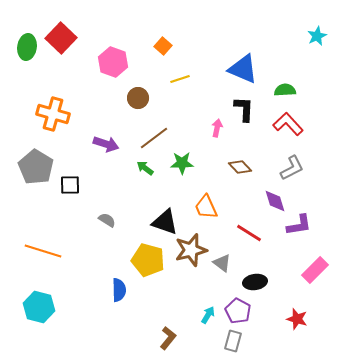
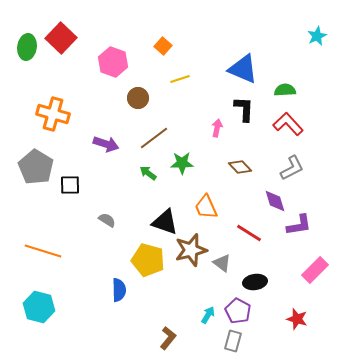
green arrow: moved 3 px right, 5 px down
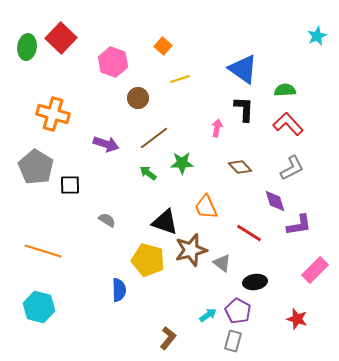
blue triangle: rotated 12 degrees clockwise
cyan arrow: rotated 24 degrees clockwise
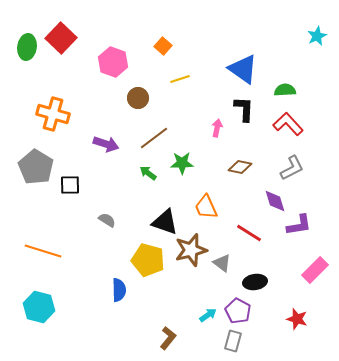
brown diamond: rotated 35 degrees counterclockwise
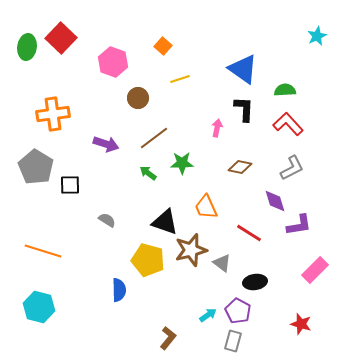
orange cross: rotated 24 degrees counterclockwise
red star: moved 4 px right, 5 px down
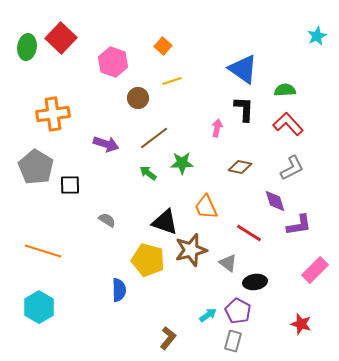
yellow line: moved 8 px left, 2 px down
gray triangle: moved 6 px right
cyan hexagon: rotated 16 degrees clockwise
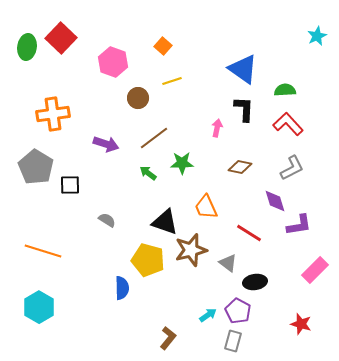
blue semicircle: moved 3 px right, 2 px up
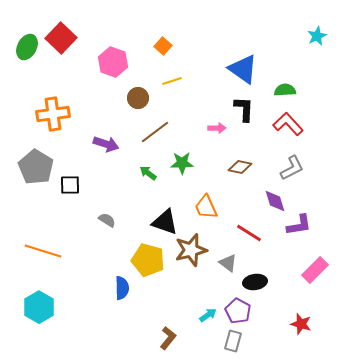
green ellipse: rotated 20 degrees clockwise
pink arrow: rotated 78 degrees clockwise
brown line: moved 1 px right, 6 px up
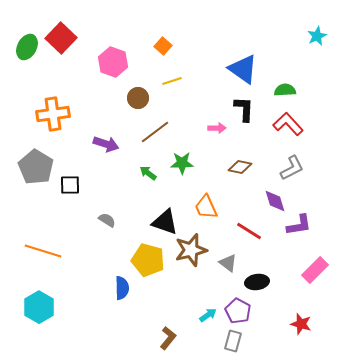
red line: moved 2 px up
black ellipse: moved 2 px right
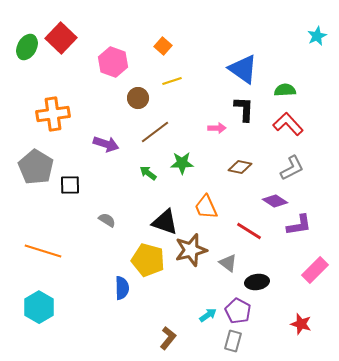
purple diamond: rotated 40 degrees counterclockwise
